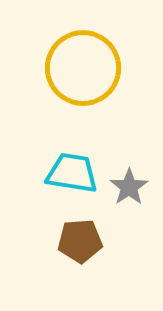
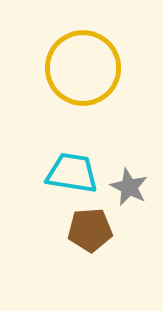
gray star: rotated 12 degrees counterclockwise
brown pentagon: moved 10 px right, 11 px up
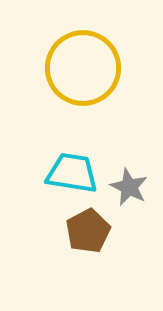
brown pentagon: moved 2 px left, 1 px down; rotated 24 degrees counterclockwise
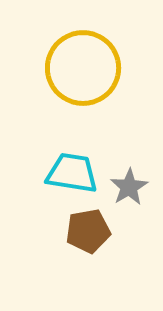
gray star: rotated 15 degrees clockwise
brown pentagon: rotated 18 degrees clockwise
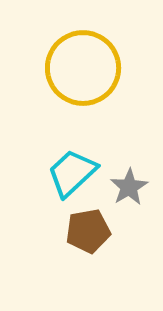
cyan trapezoid: rotated 52 degrees counterclockwise
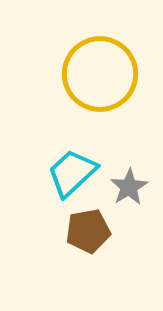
yellow circle: moved 17 px right, 6 px down
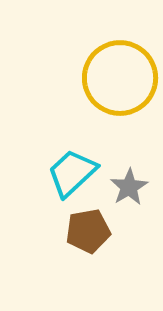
yellow circle: moved 20 px right, 4 px down
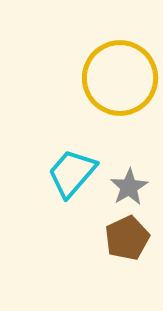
cyan trapezoid: rotated 6 degrees counterclockwise
brown pentagon: moved 39 px right, 7 px down; rotated 15 degrees counterclockwise
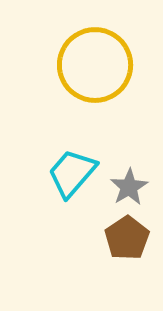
yellow circle: moved 25 px left, 13 px up
brown pentagon: rotated 9 degrees counterclockwise
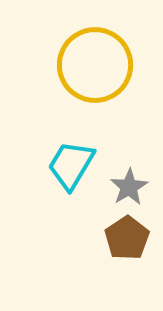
cyan trapezoid: moved 1 px left, 8 px up; rotated 10 degrees counterclockwise
